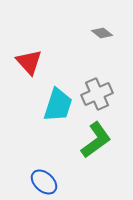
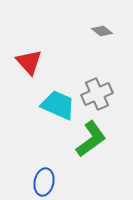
gray diamond: moved 2 px up
cyan trapezoid: rotated 84 degrees counterclockwise
green L-shape: moved 5 px left, 1 px up
blue ellipse: rotated 60 degrees clockwise
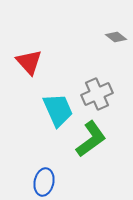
gray diamond: moved 14 px right, 6 px down
cyan trapezoid: moved 5 px down; rotated 42 degrees clockwise
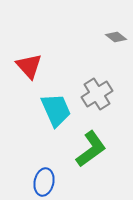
red triangle: moved 4 px down
gray cross: rotated 8 degrees counterclockwise
cyan trapezoid: moved 2 px left
green L-shape: moved 10 px down
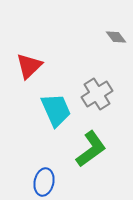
gray diamond: rotated 15 degrees clockwise
red triangle: rotated 28 degrees clockwise
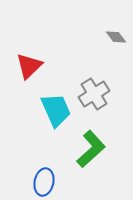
gray cross: moved 3 px left
green L-shape: rotated 6 degrees counterclockwise
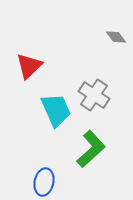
gray cross: moved 1 px down; rotated 24 degrees counterclockwise
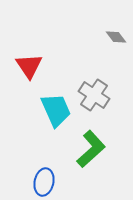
red triangle: rotated 20 degrees counterclockwise
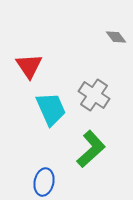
cyan trapezoid: moved 5 px left, 1 px up
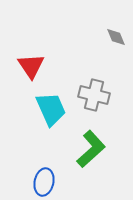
gray diamond: rotated 15 degrees clockwise
red triangle: moved 2 px right
gray cross: rotated 20 degrees counterclockwise
